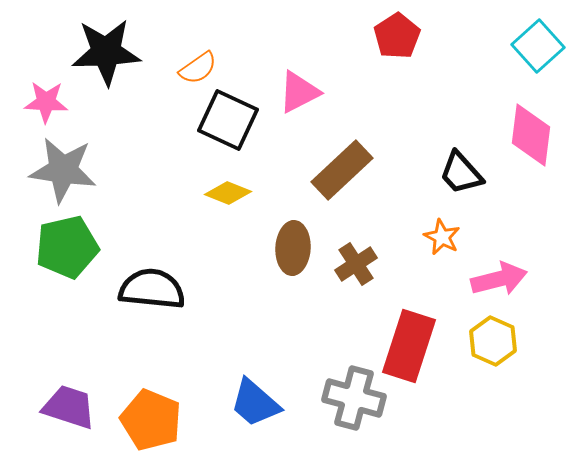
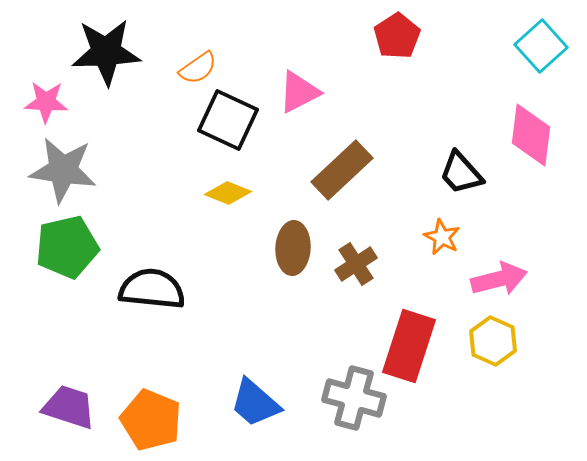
cyan square: moved 3 px right
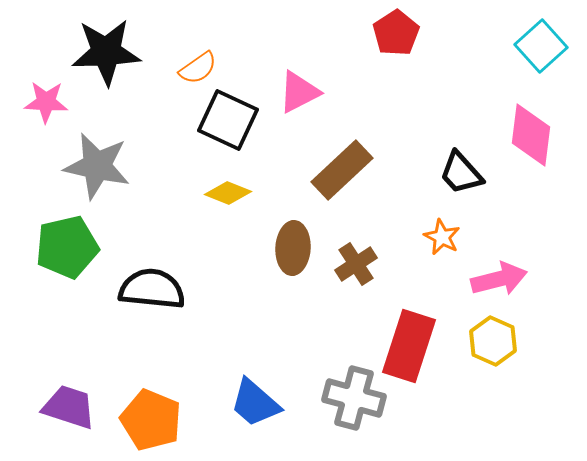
red pentagon: moved 1 px left, 3 px up
gray star: moved 34 px right, 4 px up; rotated 4 degrees clockwise
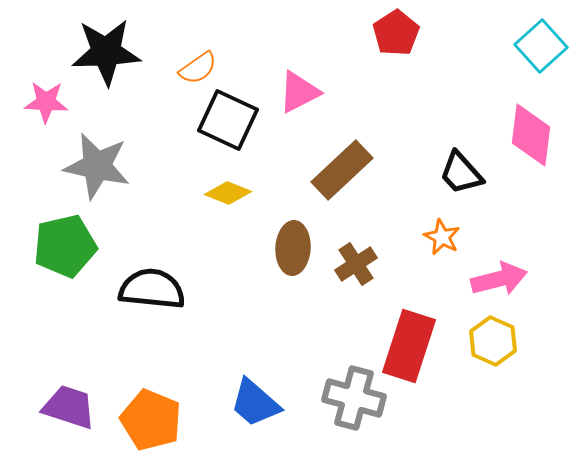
green pentagon: moved 2 px left, 1 px up
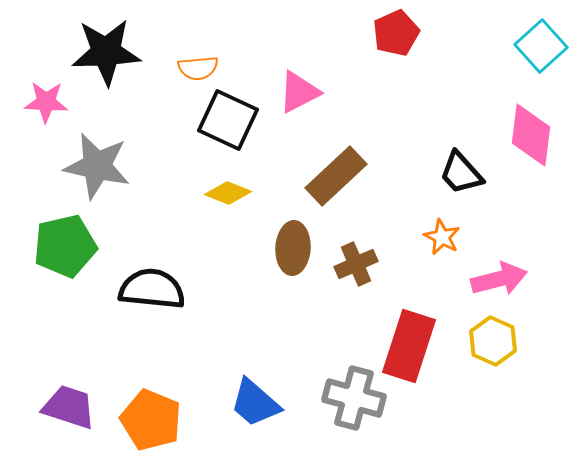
red pentagon: rotated 9 degrees clockwise
orange semicircle: rotated 30 degrees clockwise
brown rectangle: moved 6 px left, 6 px down
brown cross: rotated 9 degrees clockwise
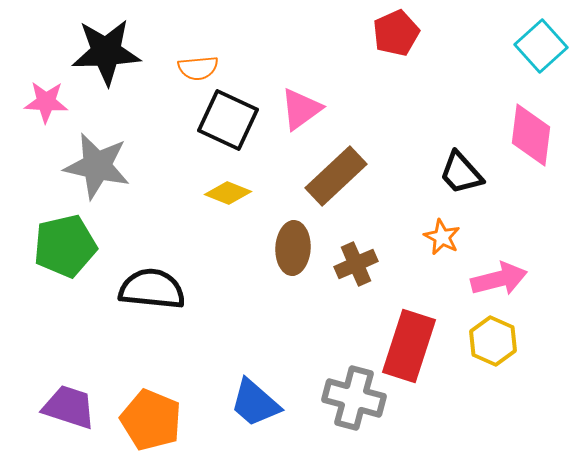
pink triangle: moved 2 px right, 17 px down; rotated 9 degrees counterclockwise
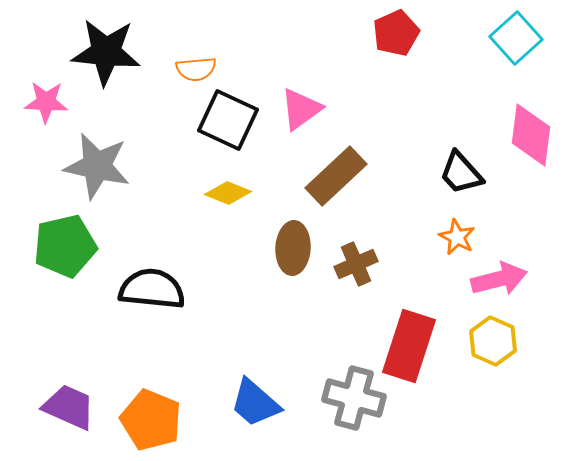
cyan square: moved 25 px left, 8 px up
black star: rotated 8 degrees clockwise
orange semicircle: moved 2 px left, 1 px down
orange star: moved 15 px right
purple trapezoid: rotated 6 degrees clockwise
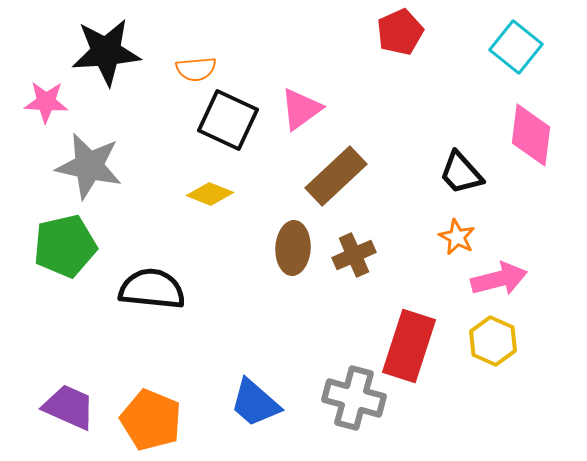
red pentagon: moved 4 px right, 1 px up
cyan square: moved 9 px down; rotated 9 degrees counterclockwise
black star: rotated 10 degrees counterclockwise
gray star: moved 8 px left
yellow diamond: moved 18 px left, 1 px down
brown cross: moved 2 px left, 9 px up
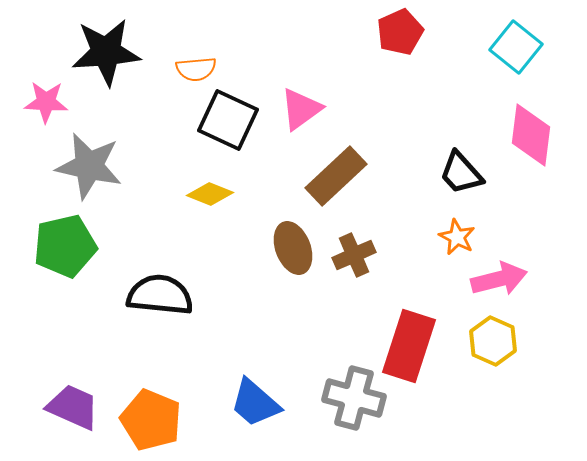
brown ellipse: rotated 24 degrees counterclockwise
black semicircle: moved 8 px right, 6 px down
purple trapezoid: moved 4 px right
